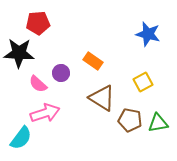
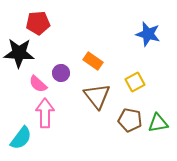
yellow square: moved 8 px left
brown triangle: moved 5 px left, 2 px up; rotated 20 degrees clockwise
pink arrow: rotated 72 degrees counterclockwise
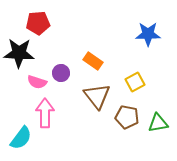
blue star: rotated 15 degrees counterclockwise
pink semicircle: moved 1 px left, 2 px up; rotated 24 degrees counterclockwise
brown pentagon: moved 3 px left, 3 px up
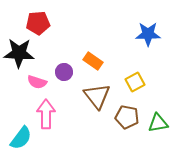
purple circle: moved 3 px right, 1 px up
pink arrow: moved 1 px right, 1 px down
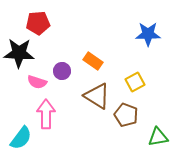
purple circle: moved 2 px left, 1 px up
brown triangle: rotated 20 degrees counterclockwise
brown pentagon: moved 1 px left, 2 px up; rotated 10 degrees clockwise
green triangle: moved 14 px down
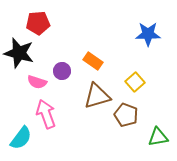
black star: rotated 12 degrees clockwise
yellow square: rotated 12 degrees counterclockwise
brown triangle: rotated 48 degrees counterclockwise
pink arrow: rotated 20 degrees counterclockwise
